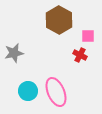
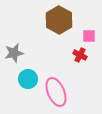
pink square: moved 1 px right
cyan circle: moved 12 px up
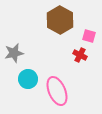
brown hexagon: moved 1 px right
pink square: rotated 16 degrees clockwise
pink ellipse: moved 1 px right, 1 px up
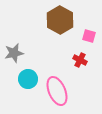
red cross: moved 5 px down
